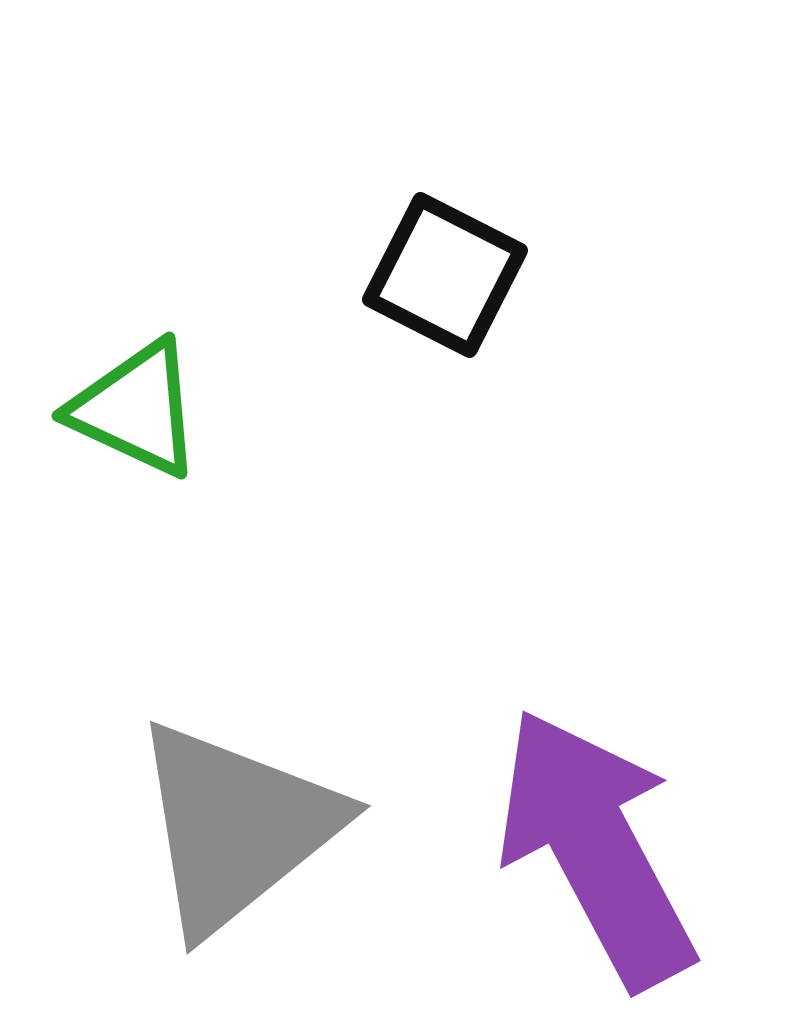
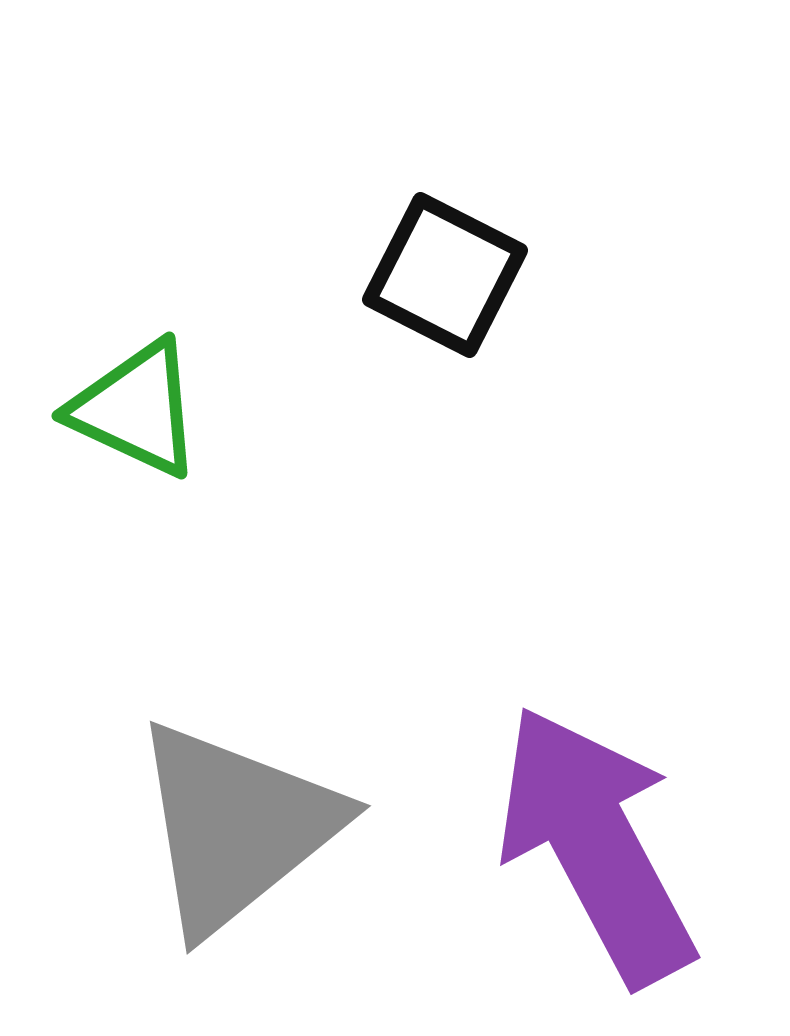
purple arrow: moved 3 px up
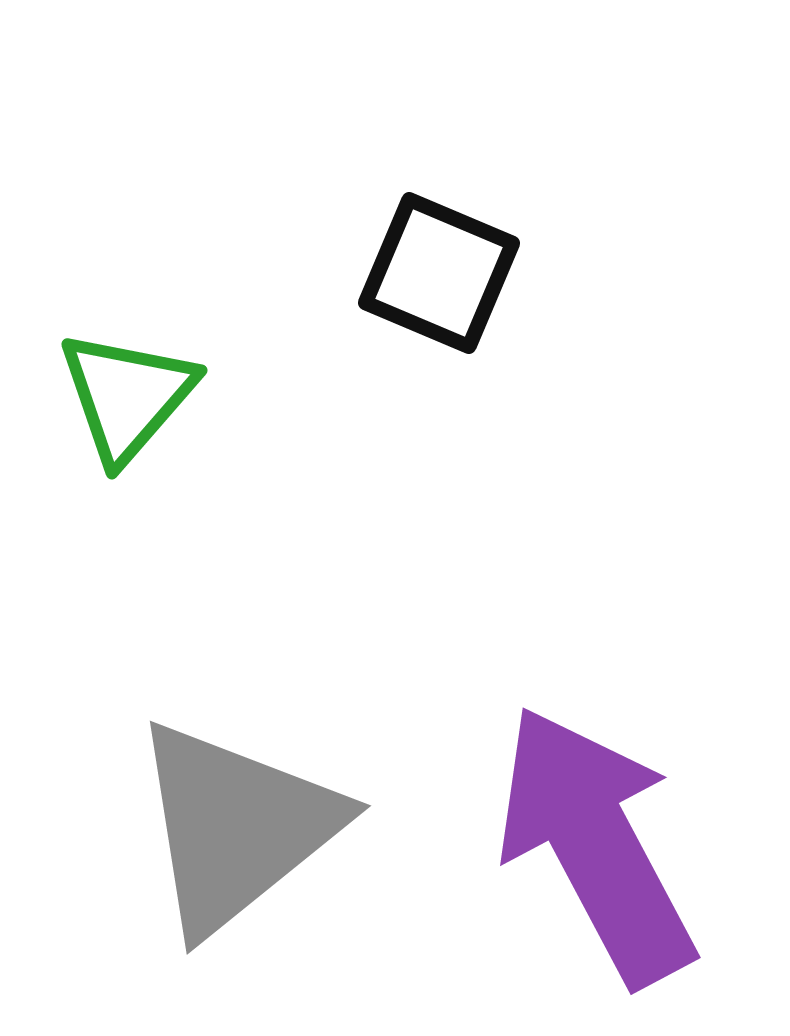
black square: moved 6 px left, 2 px up; rotated 4 degrees counterclockwise
green triangle: moved 9 px left, 13 px up; rotated 46 degrees clockwise
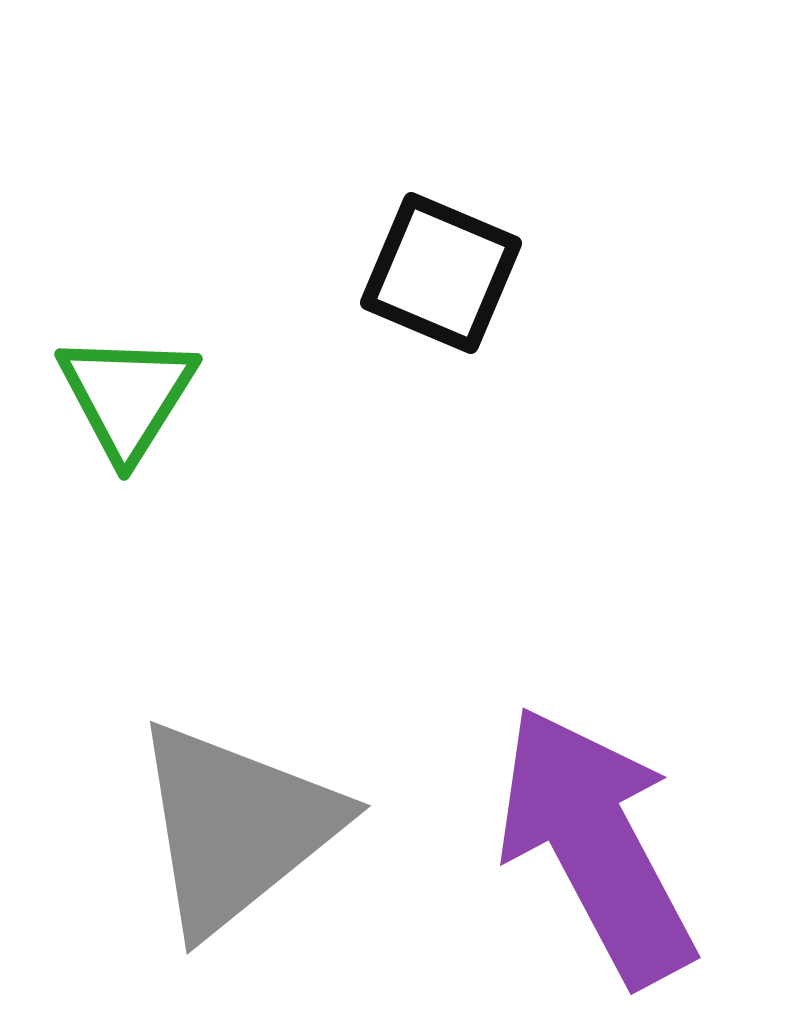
black square: moved 2 px right
green triangle: rotated 9 degrees counterclockwise
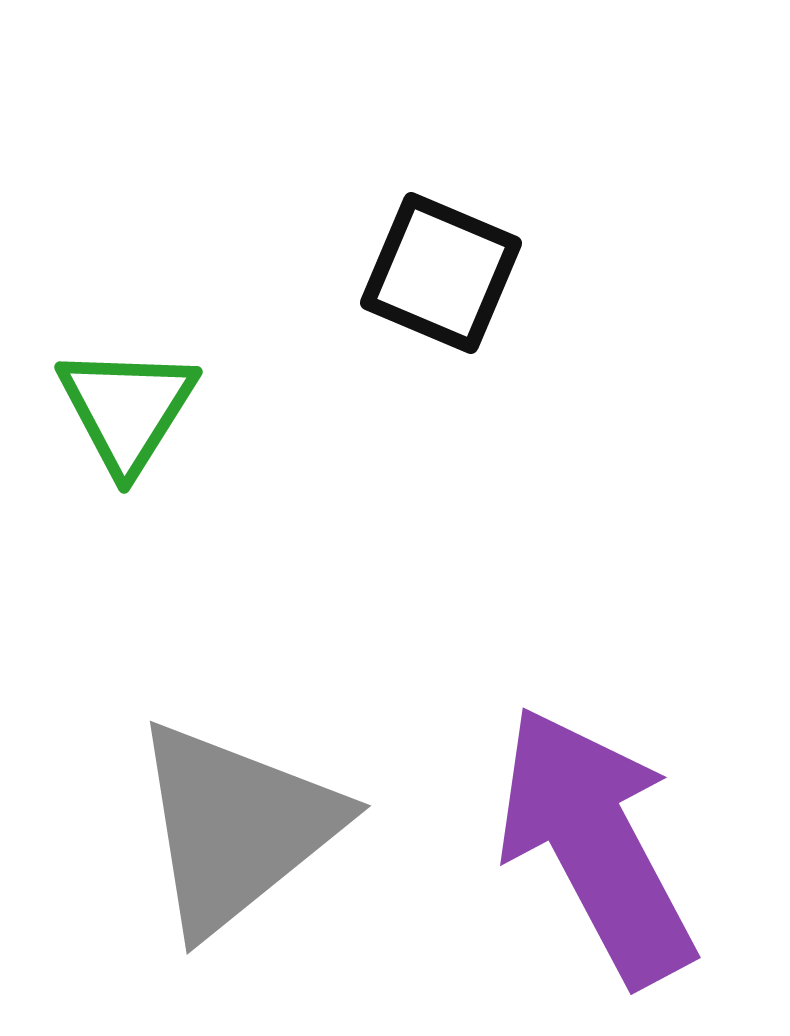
green triangle: moved 13 px down
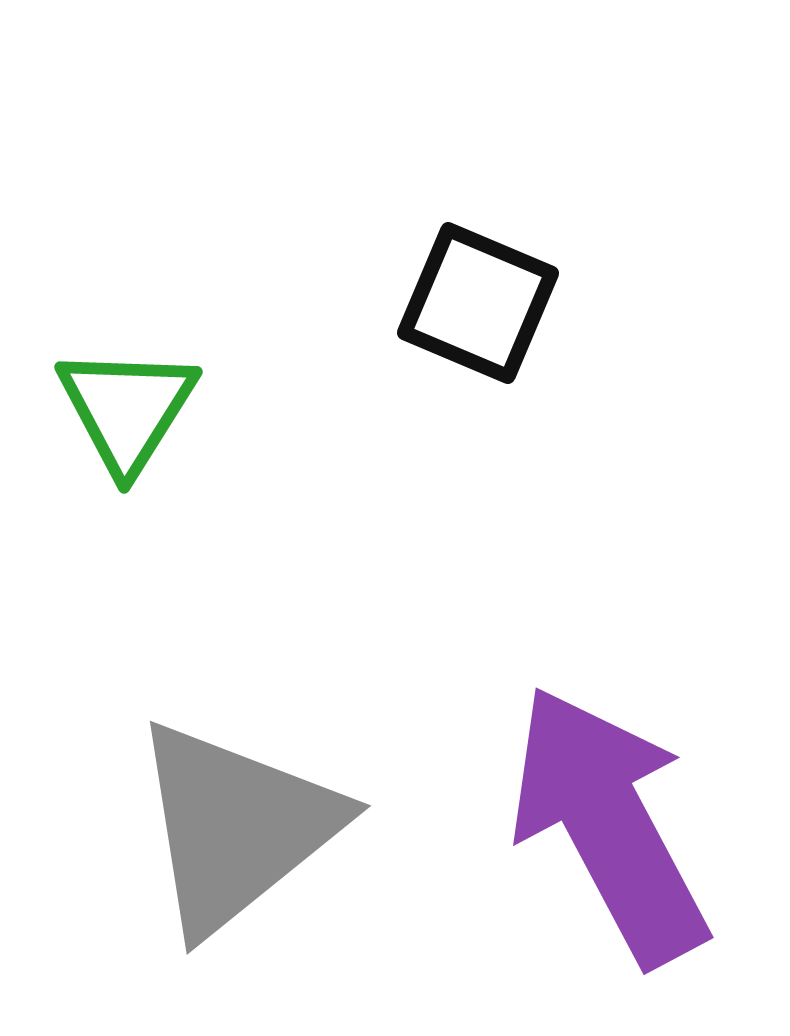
black square: moved 37 px right, 30 px down
purple arrow: moved 13 px right, 20 px up
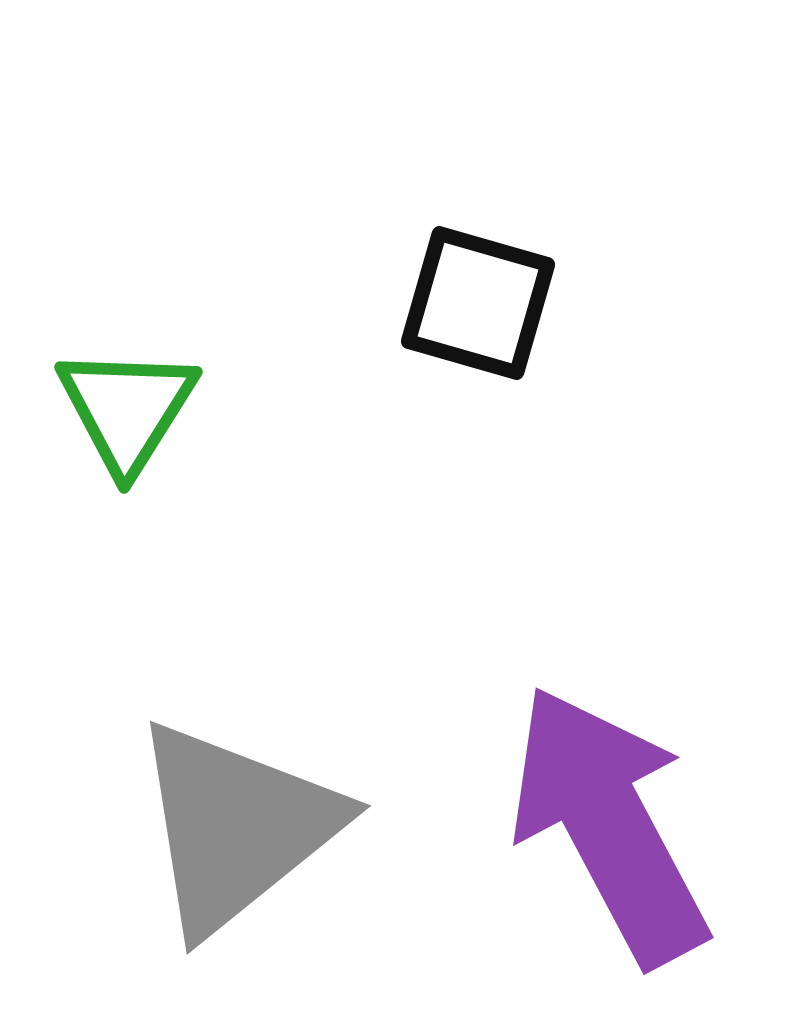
black square: rotated 7 degrees counterclockwise
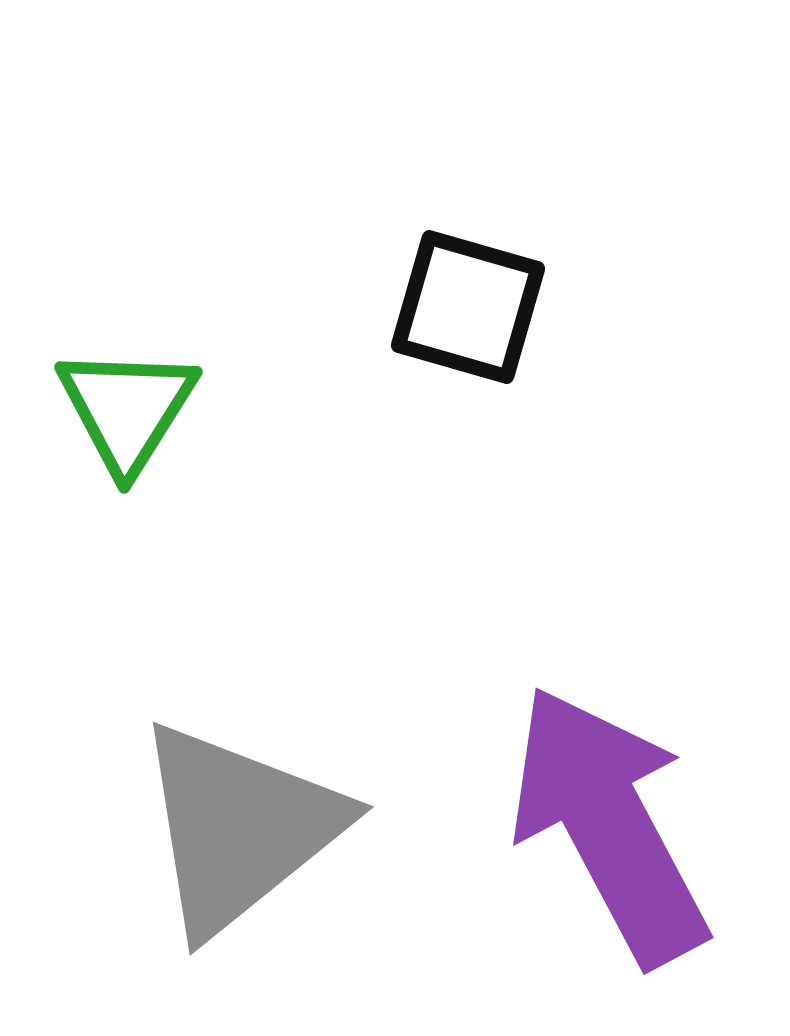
black square: moved 10 px left, 4 px down
gray triangle: moved 3 px right, 1 px down
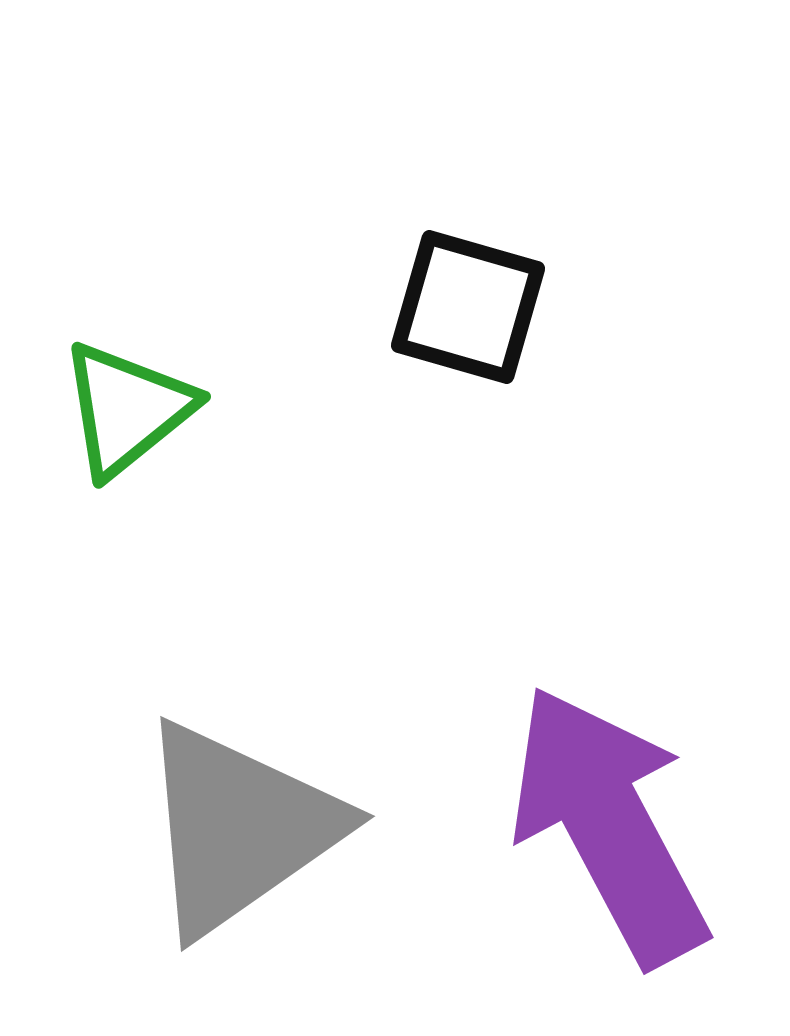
green triangle: rotated 19 degrees clockwise
gray triangle: rotated 4 degrees clockwise
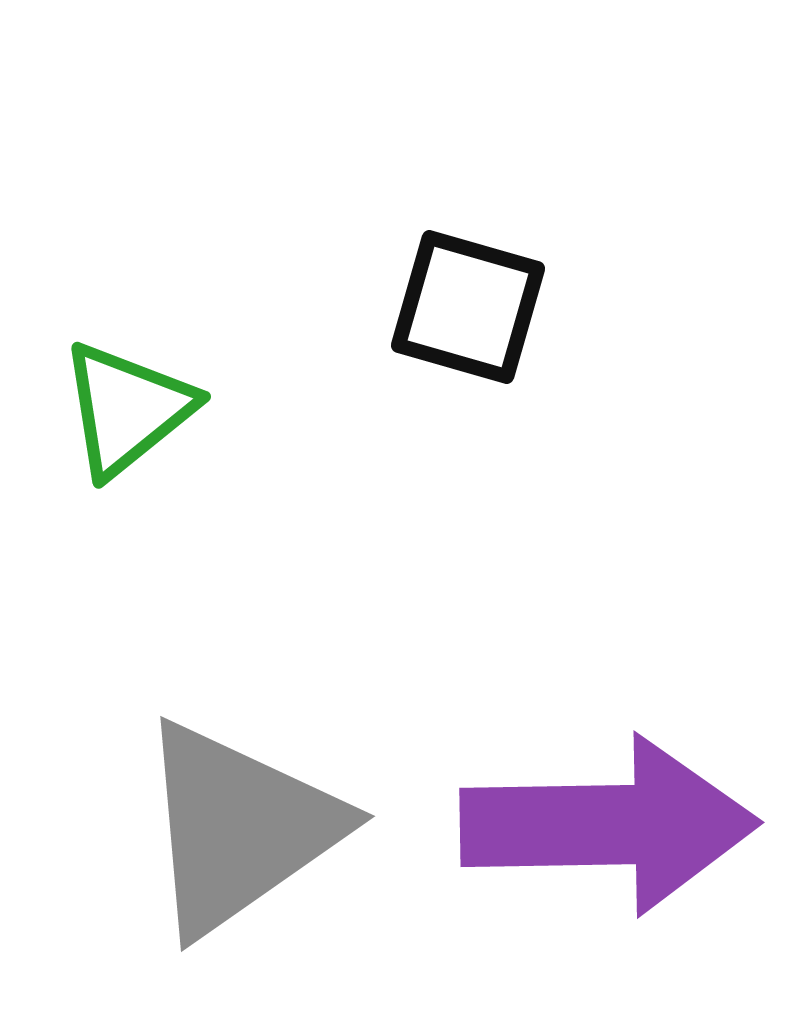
purple arrow: rotated 117 degrees clockwise
